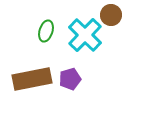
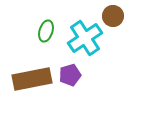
brown circle: moved 2 px right, 1 px down
cyan cross: moved 3 px down; rotated 12 degrees clockwise
purple pentagon: moved 4 px up
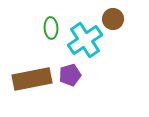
brown circle: moved 3 px down
green ellipse: moved 5 px right, 3 px up; rotated 20 degrees counterclockwise
cyan cross: moved 2 px down
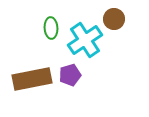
brown circle: moved 1 px right
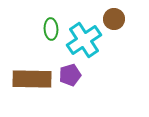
green ellipse: moved 1 px down
cyan cross: moved 1 px left
brown rectangle: rotated 12 degrees clockwise
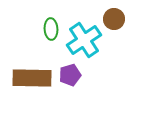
brown rectangle: moved 1 px up
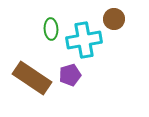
cyan cross: rotated 24 degrees clockwise
brown rectangle: rotated 33 degrees clockwise
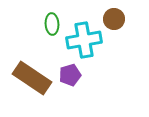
green ellipse: moved 1 px right, 5 px up
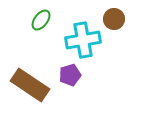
green ellipse: moved 11 px left, 4 px up; rotated 40 degrees clockwise
cyan cross: moved 1 px left
brown rectangle: moved 2 px left, 7 px down
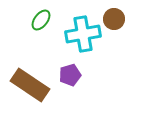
cyan cross: moved 6 px up
